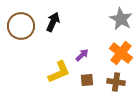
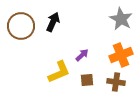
orange cross: moved 2 px down; rotated 30 degrees clockwise
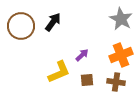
black arrow: rotated 12 degrees clockwise
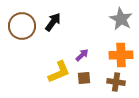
brown circle: moved 1 px right
orange cross: rotated 20 degrees clockwise
brown square: moved 3 px left, 2 px up
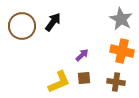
orange cross: moved 1 px right, 4 px up; rotated 15 degrees clockwise
yellow L-shape: moved 10 px down
